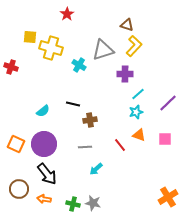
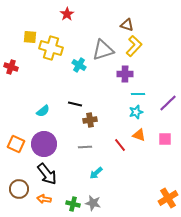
cyan line: rotated 40 degrees clockwise
black line: moved 2 px right
cyan arrow: moved 4 px down
orange cross: moved 1 px down
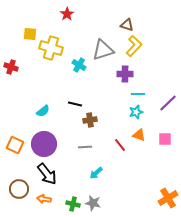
yellow square: moved 3 px up
orange square: moved 1 px left, 1 px down
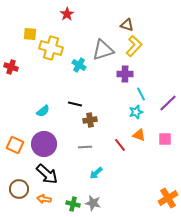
cyan line: moved 3 px right; rotated 64 degrees clockwise
black arrow: rotated 10 degrees counterclockwise
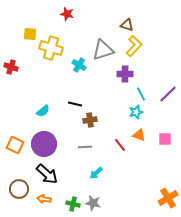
red star: rotated 24 degrees counterclockwise
purple line: moved 9 px up
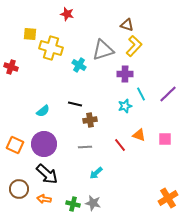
cyan star: moved 11 px left, 6 px up
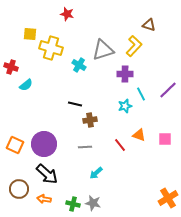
brown triangle: moved 22 px right
purple line: moved 4 px up
cyan semicircle: moved 17 px left, 26 px up
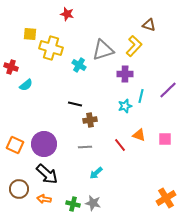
cyan line: moved 2 px down; rotated 40 degrees clockwise
orange cross: moved 2 px left
